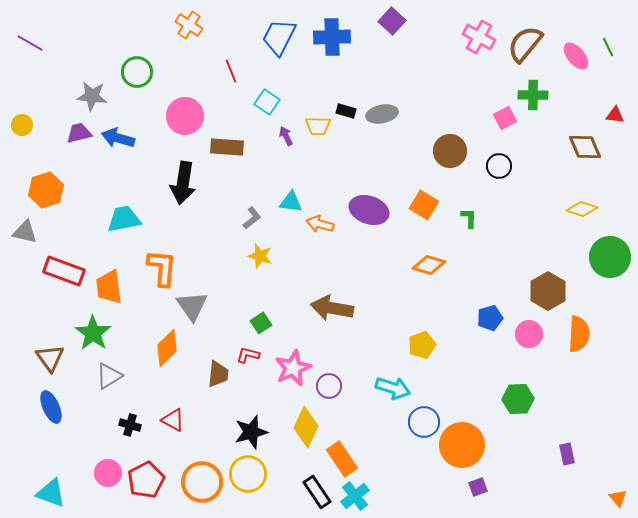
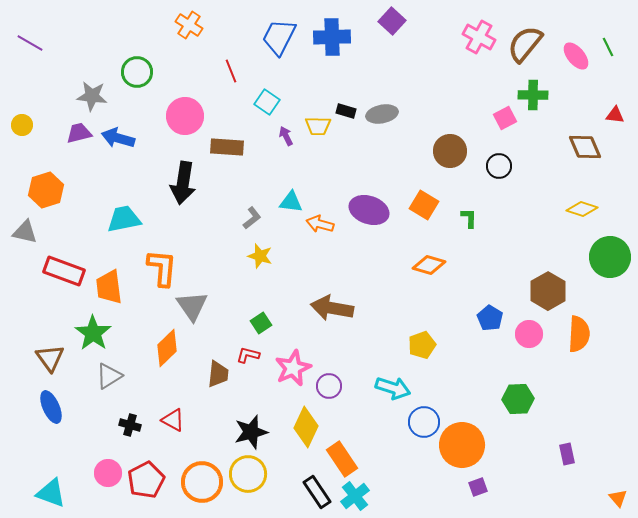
blue pentagon at (490, 318): rotated 25 degrees counterclockwise
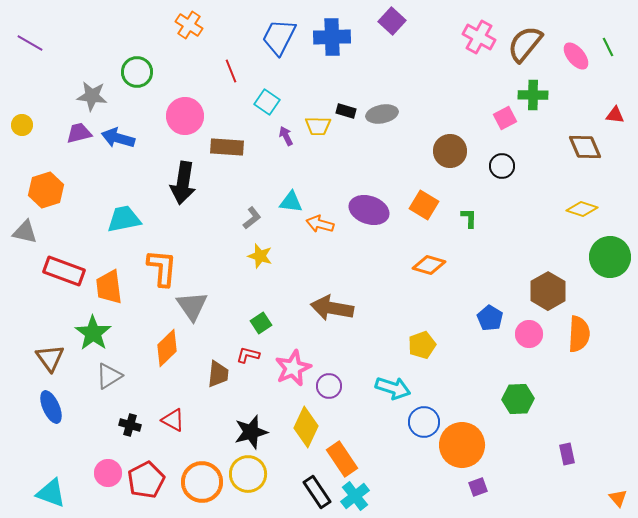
black circle at (499, 166): moved 3 px right
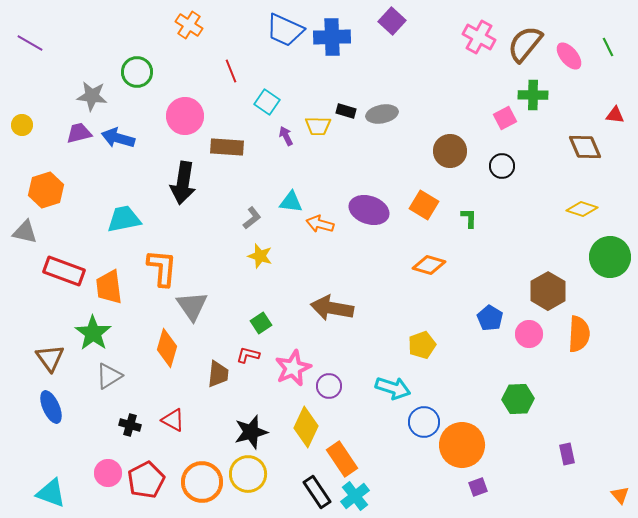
blue trapezoid at (279, 37): moved 6 px right, 7 px up; rotated 93 degrees counterclockwise
pink ellipse at (576, 56): moved 7 px left
orange diamond at (167, 348): rotated 30 degrees counterclockwise
orange triangle at (618, 498): moved 2 px right, 3 px up
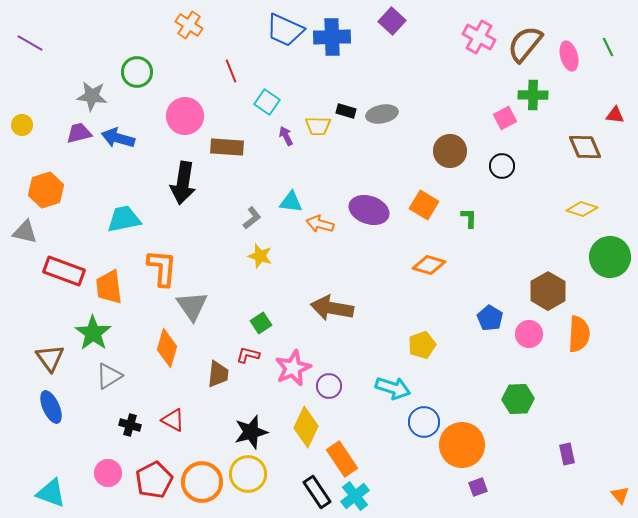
pink ellipse at (569, 56): rotated 24 degrees clockwise
red pentagon at (146, 480): moved 8 px right
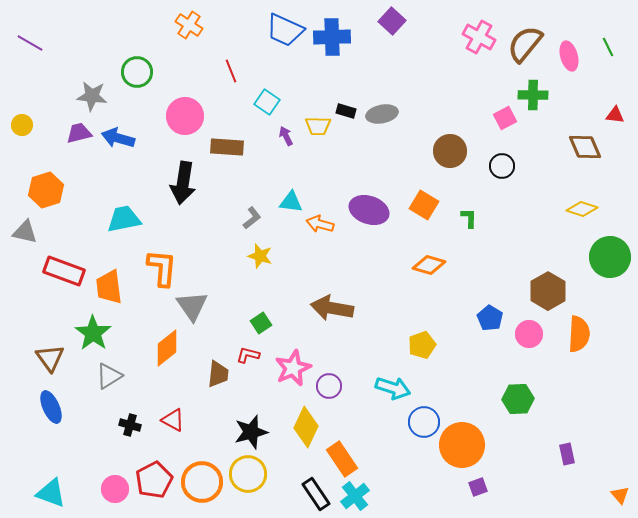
orange diamond at (167, 348): rotated 36 degrees clockwise
pink circle at (108, 473): moved 7 px right, 16 px down
black rectangle at (317, 492): moved 1 px left, 2 px down
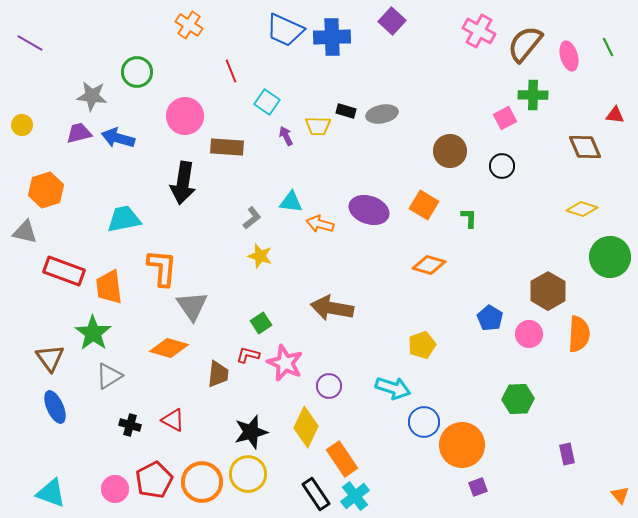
pink cross at (479, 37): moved 6 px up
orange diamond at (167, 348): moved 2 px right; rotated 54 degrees clockwise
pink star at (293, 368): moved 8 px left, 5 px up; rotated 24 degrees counterclockwise
blue ellipse at (51, 407): moved 4 px right
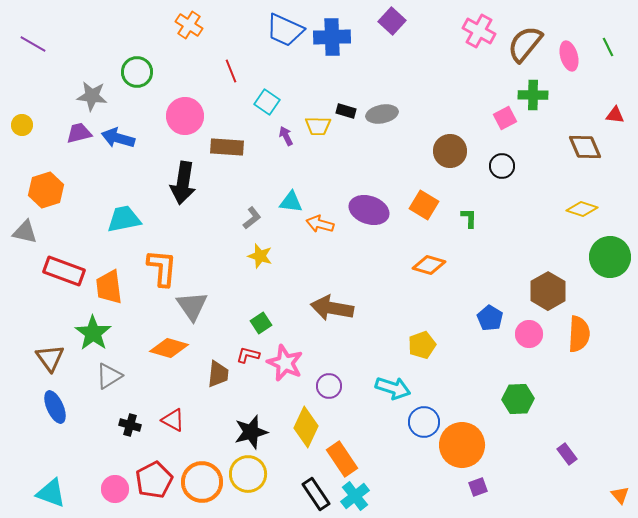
purple line at (30, 43): moved 3 px right, 1 px down
purple rectangle at (567, 454): rotated 25 degrees counterclockwise
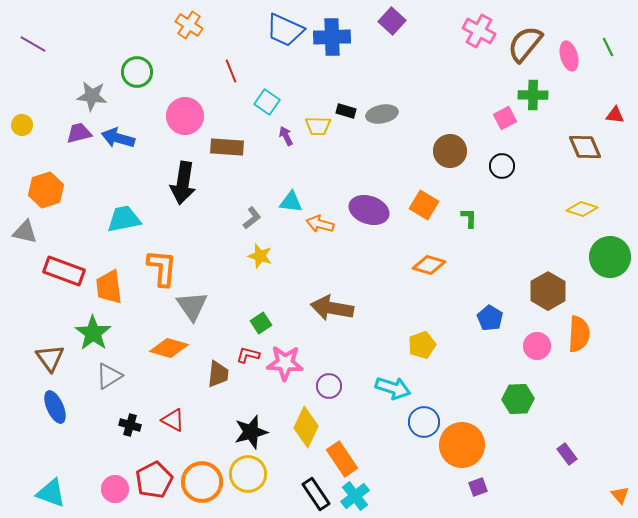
pink circle at (529, 334): moved 8 px right, 12 px down
pink star at (285, 363): rotated 21 degrees counterclockwise
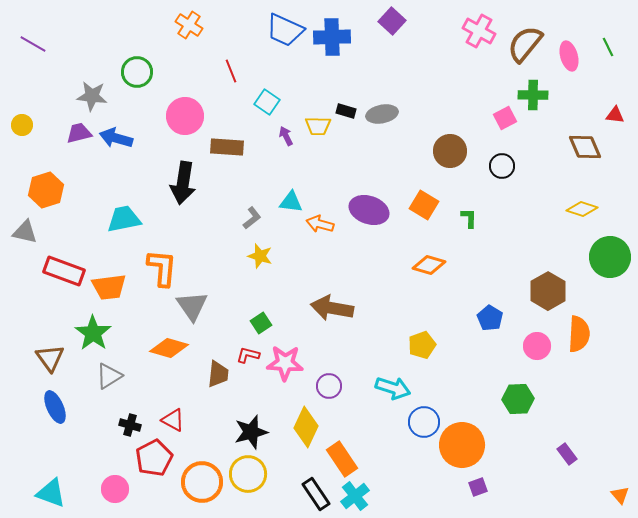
blue arrow at (118, 138): moved 2 px left
orange trapezoid at (109, 287): rotated 90 degrees counterclockwise
red pentagon at (154, 480): moved 22 px up
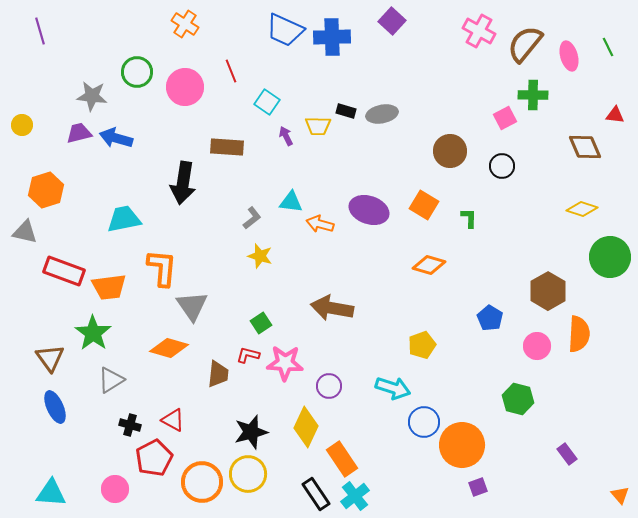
orange cross at (189, 25): moved 4 px left, 1 px up
purple line at (33, 44): moved 7 px right, 13 px up; rotated 44 degrees clockwise
pink circle at (185, 116): moved 29 px up
gray triangle at (109, 376): moved 2 px right, 4 px down
green hexagon at (518, 399): rotated 16 degrees clockwise
cyan triangle at (51, 493): rotated 16 degrees counterclockwise
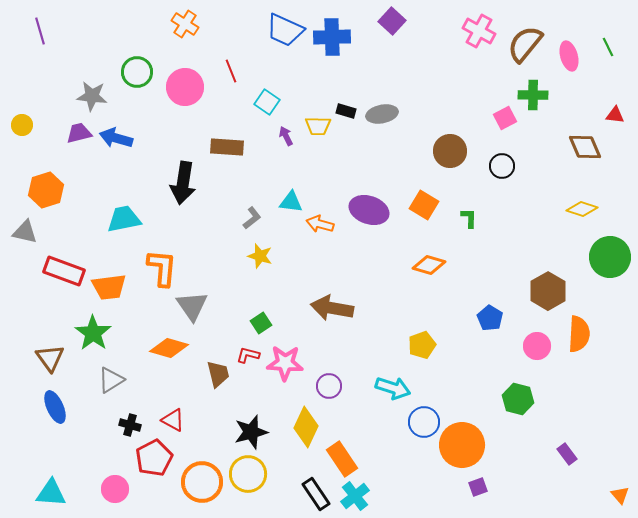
brown trapezoid at (218, 374): rotated 20 degrees counterclockwise
